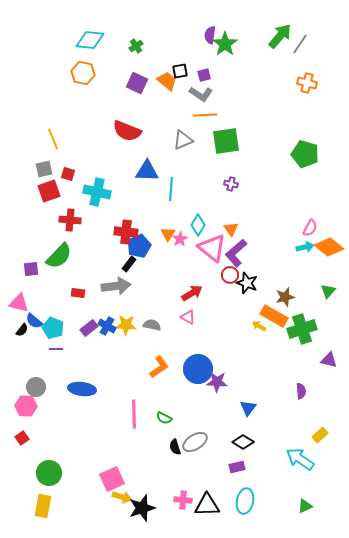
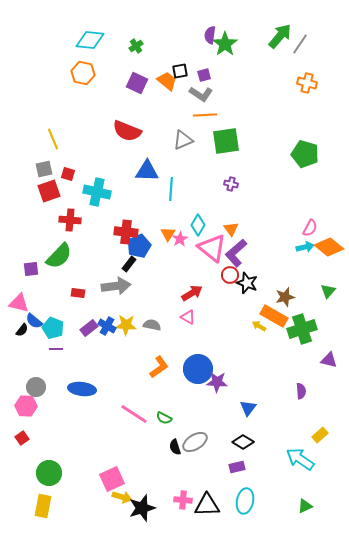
pink line at (134, 414): rotated 56 degrees counterclockwise
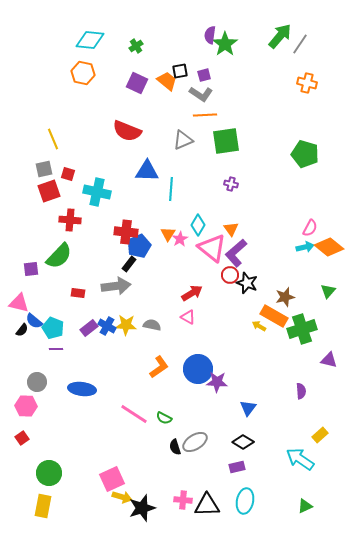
gray circle at (36, 387): moved 1 px right, 5 px up
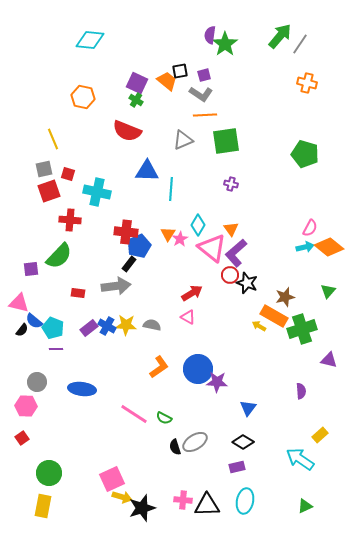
green cross at (136, 46): moved 54 px down; rotated 24 degrees counterclockwise
orange hexagon at (83, 73): moved 24 px down
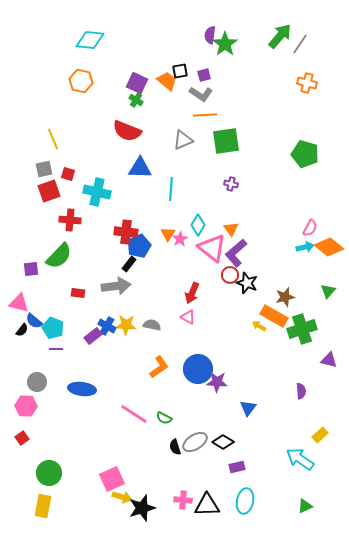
orange hexagon at (83, 97): moved 2 px left, 16 px up
blue triangle at (147, 171): moved 7 px left, 3 px up
red arrow at (192, 293): rotated 145 degrees clockwise
purple rectangle at (89, 328): moved 4 px right, 8 px down
black diamond at (243, 442): moved 20 px left
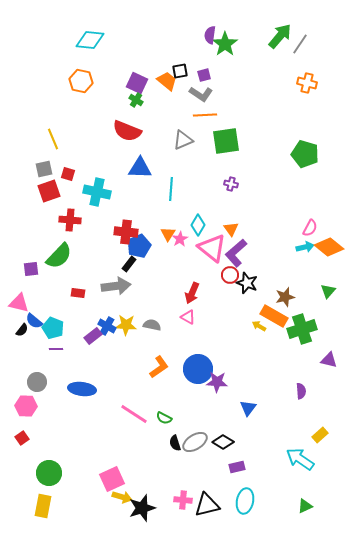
black semicircle at (175, 447): moved 4 px up
black triangle at (207, 505): rotated 12 degrees counterclockwise
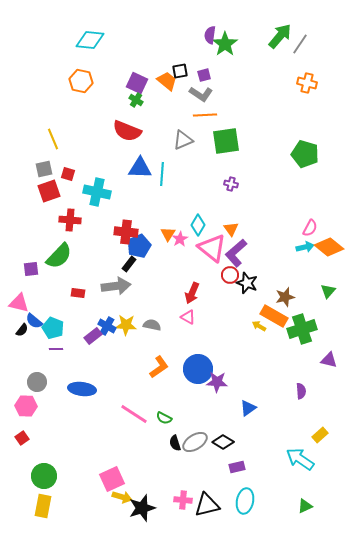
cyan line at (171, 189): moved 9 px left, 15 px up
blue triangle at (248, 408): rotated 18 degrees clockwise
green circle at (49, 473): moved 5 px left, 3 px down
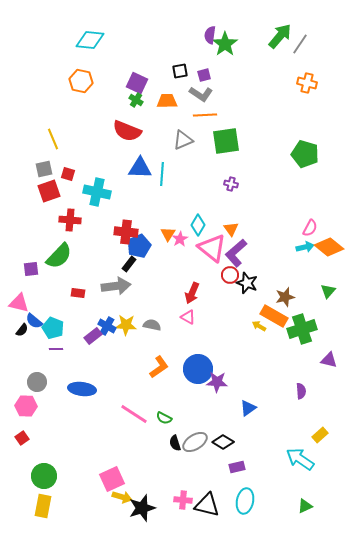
orange trapezoid at (167, 81): moved 20 px down; rotated 40 degrees counterclockwise
black triangle at (207, 505): rotated 28 degrees clockwise
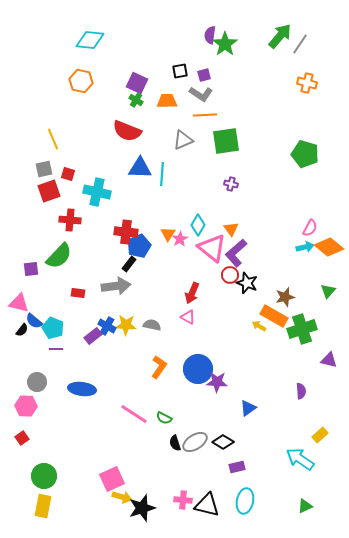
orange L-shape at (159, 367): rotated 20 degrees counterclockwise
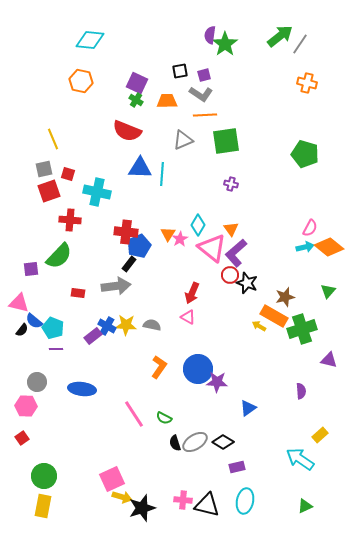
green arrow at (280, 36): rotated 12 degrees clockwise
pink line at (134, 414): rotated 24 degrees clockwise
